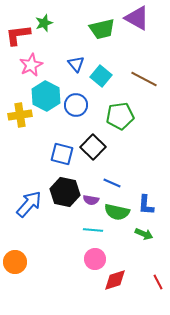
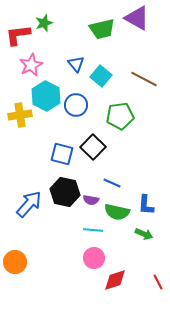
pink circle: moved 1 px left, 1 px up
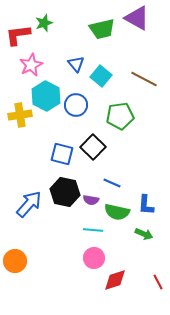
orange circle: moved 1 px up
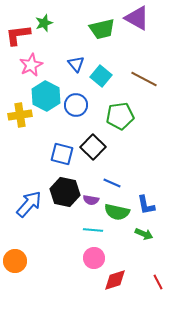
blue L-shape: rotated 15 degrees counterclockwise
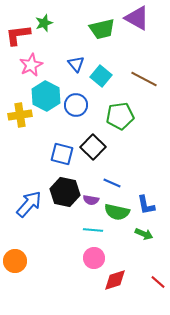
red line: rotated 21 degrees counterclockwise
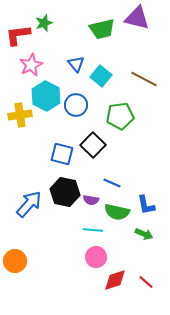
purple triangle: rotated 16 degrees counterclockwise
black square: moved 2 px up
pink circle: moved 2 px right, 1 px up
red line: moved 12 px left
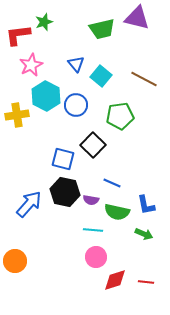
green star: moved 1 px up
yellow cross: moved 3 px left
blue square: moved 1 px right, 5 px down
red line: rotated 35 degrees counterclockwise
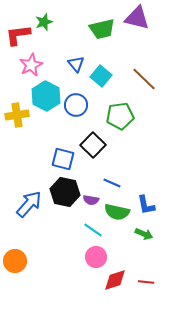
brown line: rotated 16 degrees clockwise
cyan line: rotated 30 degrees clockwise
